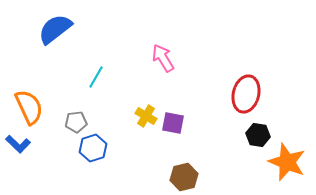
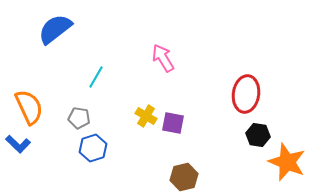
red ellipse: rotated 6 degrees counterclockwise
gray pentagon: moved 3 px right, 4 px up; rotated 15 degrees clockwise
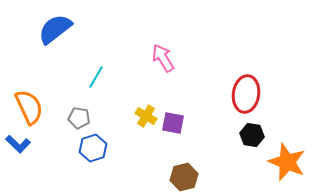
black hexagon: moved 6 px left
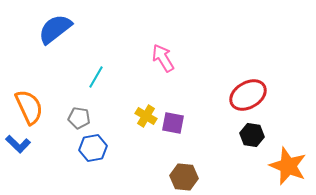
red ellipse: moved 2 px right, 1 px down; rotated 51 degrees clockwise
blue hexagon: rotated 8 degrees clockwise
orange star: moved 1 px right, 4 px down
brown hexagon: rotated 20 degrees clockwise
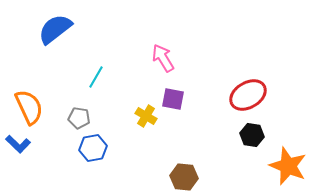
purple square: moved 24 px up
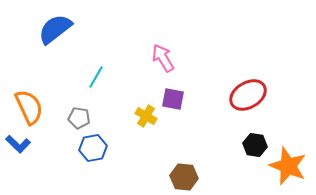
black hexagon: moved 3 px right, 10 px down
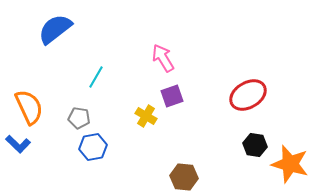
purple square: moved 1 px left, 3 px up; rotated 30 degrees counterclockwise
blue hexagon: moved 1 px up
orange star: moved 2 px right, 2 px up; rotated 6 degrees counterclockwise
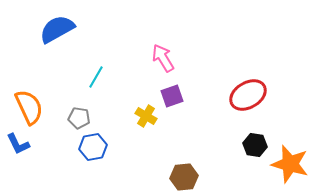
blue semicircle: moved 2 px right; rotated 9 degrees clockwise
blue L-shape: rotated 20 degrees clockwise
brown hexagon: rotated 12 degrees counterclockwise
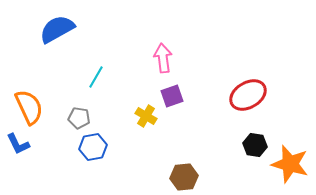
pink arrow: rotated 24 degrees clockwise
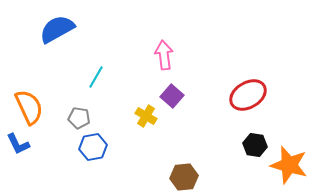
pink arrow: moved 1 px right, 3 px up
purple square: rotated 30 degrees counterclockwise
orange star: moved 1 px left, 1 px down
